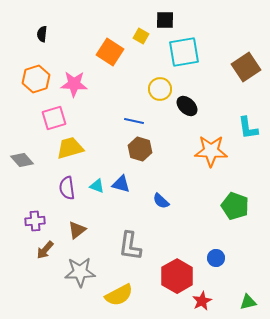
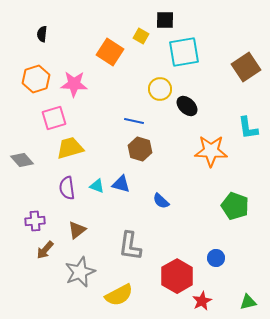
gray star: rotated 20 degrees counterclockwise
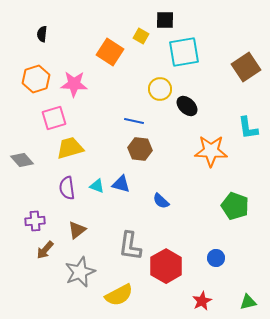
brown hexagon: rotated 10 degrees counterclockwise
red hexagon: moved 11 px left, 10 px up
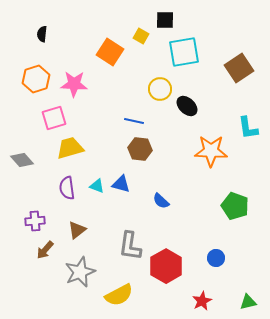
brown square: moved 7 px left, 1 px down
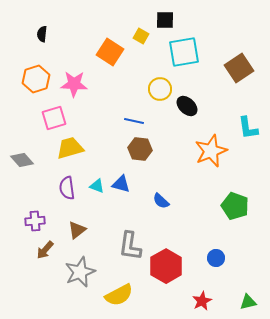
orange star: rotated 24 degrees counterclockwise
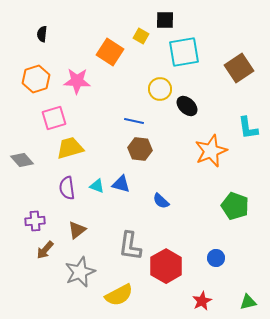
pink star: moved 3 px right, 3 px up
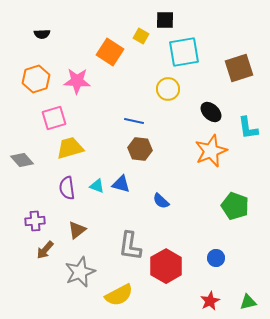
black semicircle: rotated 98 degrees counterclockwise
brown square: rotated 16 degrees clockwise
yellow circle: moved 8 px right
black ellipse: moved 24 px right, 6 px down
red star: moved 8 px right
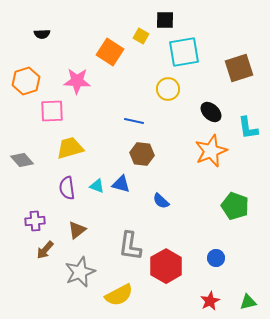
orange hexagon: moved 10 px left, 2 px down
pink square: moved 2 px left, 7 px up; rotated 15 degrees clockwise
brown hexagon: moved 2 px right, 5 px down
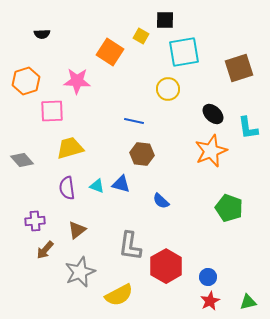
black ellipse: moved 2 px right, 2 px down
green pentagon: moved 6 px left, 2 px down
blue circle: moved 8 px left, 19 px down
